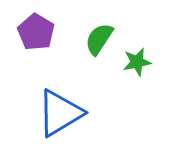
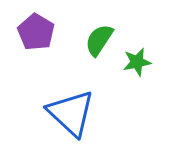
green semicircle: moved 1 px down
blue triangle: moved 11 px right; rotated 46 degrees counterclockwise
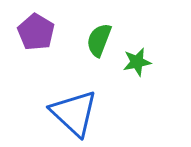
green semicircle: rotated 12 degrees counterclockwise
blue triangle: moved 3 px right
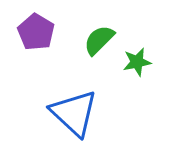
green semicircle: rotated 24 degrees clockwise
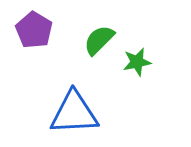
purple pentagon: moved 2 px left, 2 px up
blue triangle: rotated 46 degrees counterclockwise
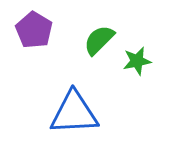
green star: moved 1 px up
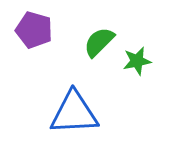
purple pentagon: rotated 15 degrees counterclockwise
green semicircle: moved 2 px down
